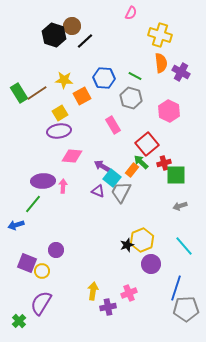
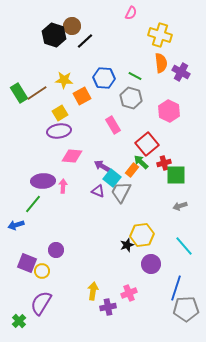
yellow hexagon at (142, 240): moved 5 px up; rotated 15 degrees clockwise
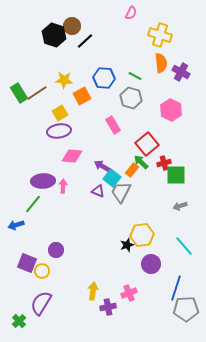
pink hexagon at (169, 111): moved 2 px right, 1 px up
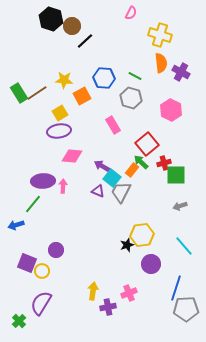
black hexagon at (54, 35): moved 3 px left, 16 px up
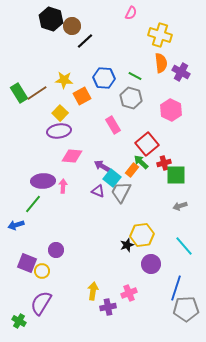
yellow square at (60, 113): rotated 14 degrees counterclockwise
green cross at (19, 321): rotated 16 degrees counterclockwise
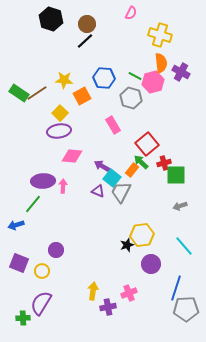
brown circle at (72, 26): moved 15 px right, 2 px up
green rectangle at (19, 93): rotated 24 degrees counterclockwise
pink hexagon at (171, 110): moved 18 px left, 28 px up; rotated 20 degrees clockwise
purple square at (27, 263): moved 8 px left
green cross at (19, 321): moved 4 px right, 3 px up; rotated 32 degrees counterclockwise
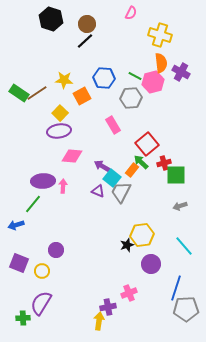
gray hexagon at (131, 98): rotated 20 degrees counterclockwise
yellow arrow at (93, 291): moved 6 px right, 30 px down
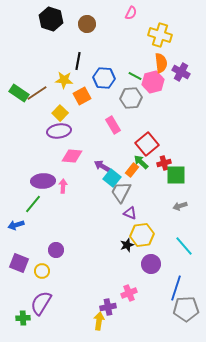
black line at (85, 41): moved 7 px left, 20 px down; rotated 36 degrees counterclockwise
purple triangle at (98, 191): moved 32 px right, 22 px down
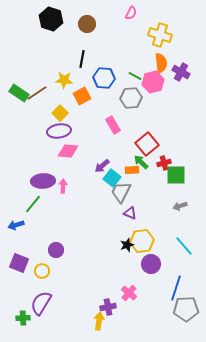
black line at (78, 61): moved 4 px right, 2 px up
pink diamond at (72, 156): moved 4 px left, 5 px up
purple arrow at (102, 166): rotated 70 degrees counterclockwise
orange rectangle at (132, 170): rotated 48 degrees clockwise
yellow hexagon at (142, 235): moved 6 px down
pink cross at (129, 293): rotated 28 degrees counterclockwise
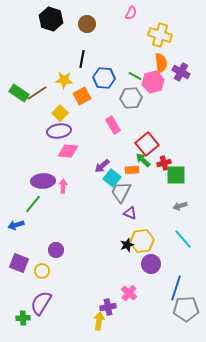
green arrow at (141, 162): moved 2 px right, 2 px up
cyan line at (184, 246): moved 1 px left, 7 px up
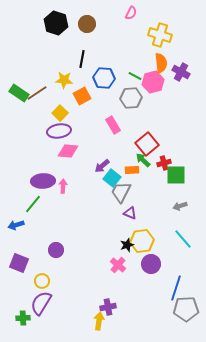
black hexagon at (51, 19): moved 5 px right, 4 px down
yellow circle at (42, 271): moved 10 px down
pink cross at (129, 293): moved 11 px left, 28 px up
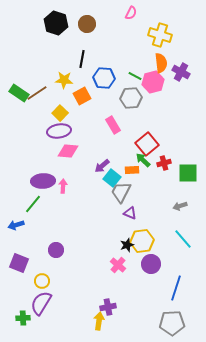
green square at (176, 175): moved 12 px right, 2 px up
gray pentagon at (186, 309): moved 14 px left, 14 px down
